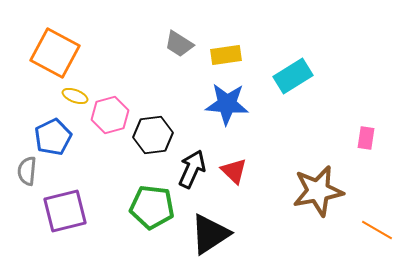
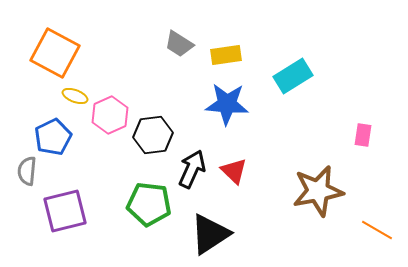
pink hexagon: rotated 9 degrees counterclockwise
pink rectangle: moved 3 px left, 3 px up
green pentagon: moved 3 px left, 3 px up
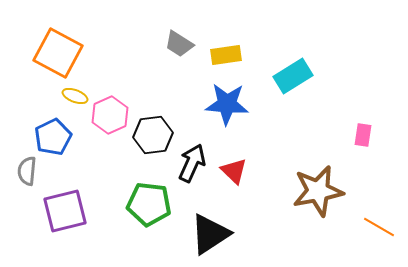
orange square: moved 3 px right
black arrow: moved 6 px up
orange line: moved 2 px right, 3 px up
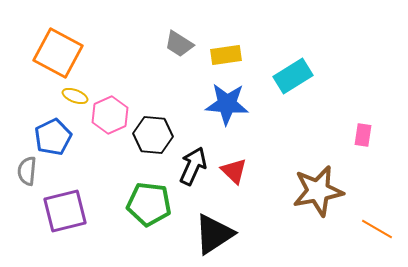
black hexagon: rotated 12 degrees clockwise
black arrow: moved 1 px right, 3 px down
orange line: moved 2 px left, 2 px down
black triangle: moved 4 px right
